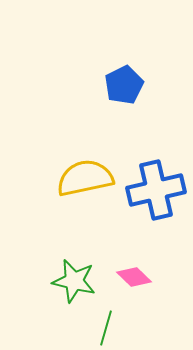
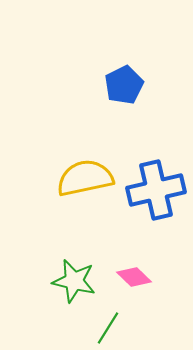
green line: moved 2 px right; rotated 16 degrees clockwise
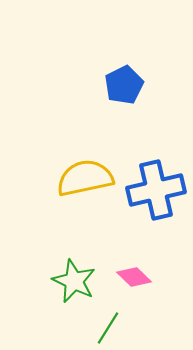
green star: rotated 12 degrees clockwise
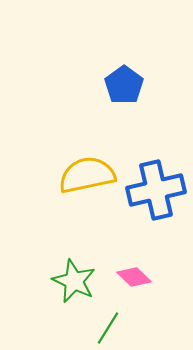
blue pentagon: rotated 9 degrees counterclockwise
yellow semicircle: moved 2 px right, 3 px up
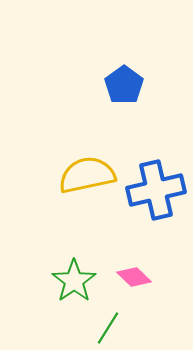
green star: rotated 12 degrees clockwise
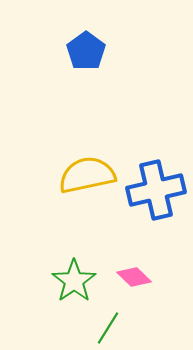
blue pentagon: moved 38 px left, 34 px up
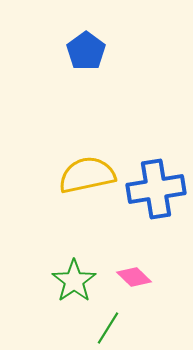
blue cross: moved 1 px up; rotated 4 degrees clockwise
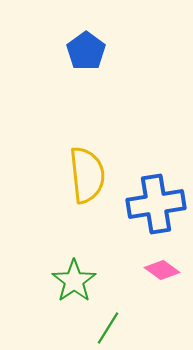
yellow semicircle: rotated 96 degrees clockwise
blue cross: moved 15 px down
pink diamond: moved 28 px right, 7 px up; rotated 8 degrees counterclockwise
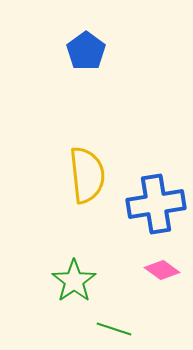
green line: moved 6 px right, 1 px down; rotated 76 degrees clockwise
